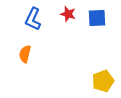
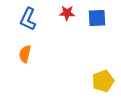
red star: moved 1 px left, 1 px up; rotated 14 degrees counterclockwise
blue L-shape: moved 5 px left
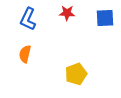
blue square: moved 8 px right
yellow pentagon: moved 27 px left, 7 px up
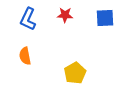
red star: moved 2 px left, 2 px down
orange semicircle: moved 2 px down; rotated 24 degrees counterclockwise
yellow pentagon: moved 1 px left, 1 px up; rotated 10 degrees counterclockwise
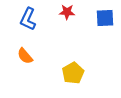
red star: moved 2 px right, 3 px up
orange semicircle: rotated 30 degrees counterclockwise
yellow pentagon: moved 2 px left
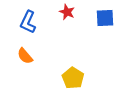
red star: rotated 21 degrees clockwise
blue L-shape: moved 3 px down
yellow pentagon: moved 5 px down; rotated 10 degrees counterclockwise
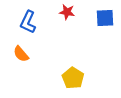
red star: rotated 14 degrees counterclockwise
orange semicircle: moved 4 px left, 2 px up
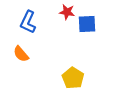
blue square: moved 18 px left, 6 px down
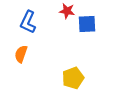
red star: moved 1 px up
orange semicircle: rotated 60 degrees clockwise
yellow pentagon: rotated 20 degrees clockwise
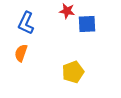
blue L-shape: moved 2 px left, 1 px down
orange semicircle: moved 1 px up
yellow pentagon: moved 6 px up
